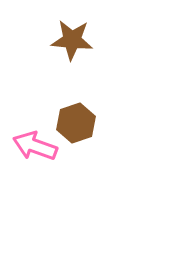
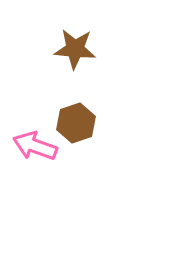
brown star: moved 3 px right, 9 px down
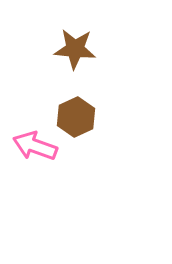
brown hexagon: moved 6 px up; rotated 6 degrees counterclockwise
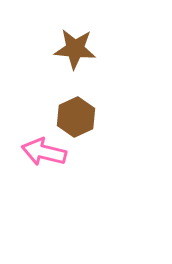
pink arrow: moved 9 px right, 6 px down; rotated 6 degrees counterclockwise
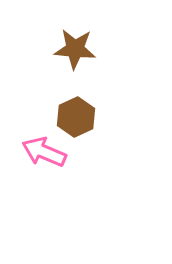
pink arrow: rotated 9 degrees clockwise
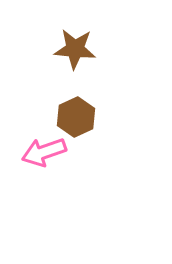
pink arrow: rotated 42 degrees counterclockwise
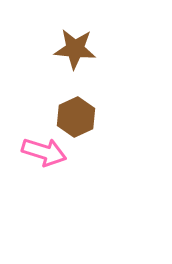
pink arrow: rotated 144 degrees counterclockwise
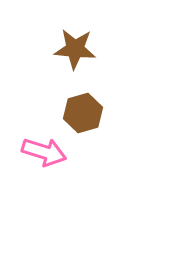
brown hexagon: moved 7 px right, 4 px up; rotated 9 degrees clockwise
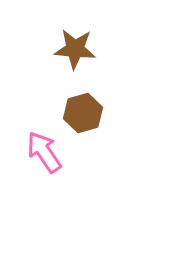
pink arrow: rotated 141 degrees counterclockwise
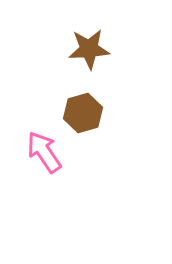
brown star: moved 14 px right; rotated 9 degrees counterclockwise
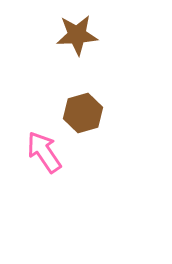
brown star: moved 12 px left, 14 px up
